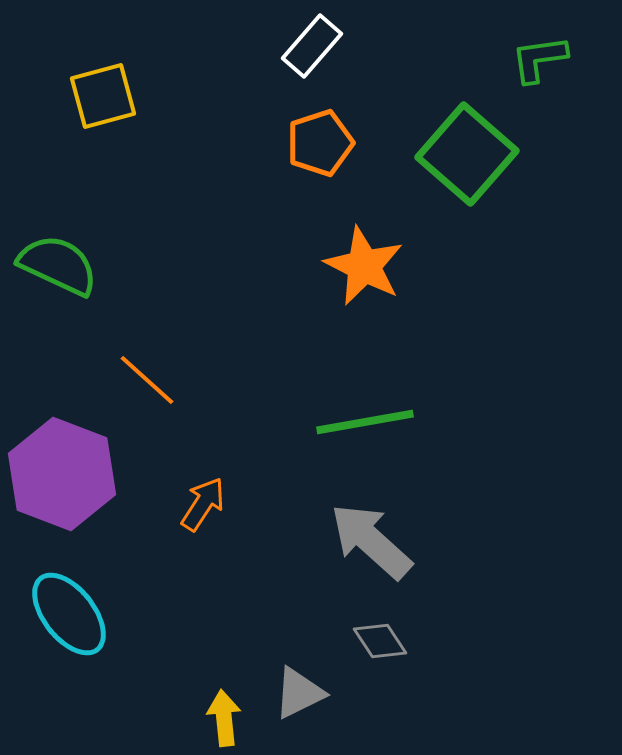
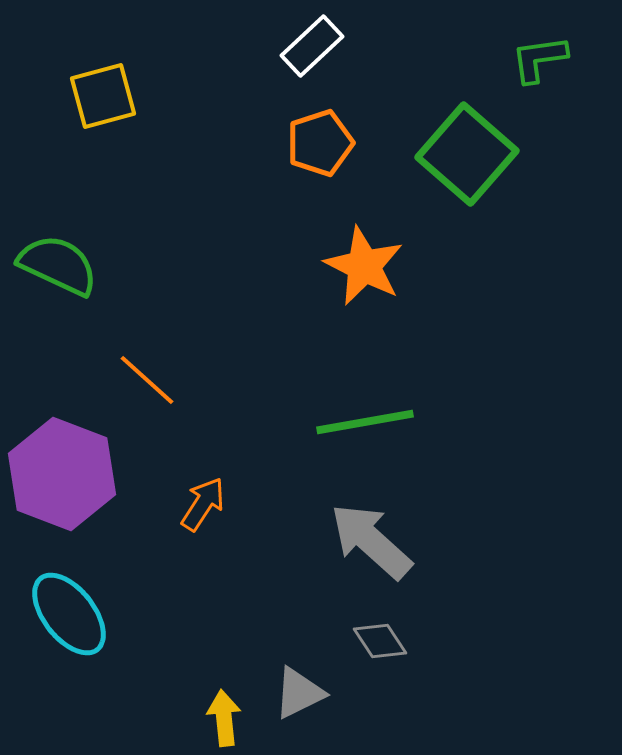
white rectangle: rotated 6 degrees clockwise
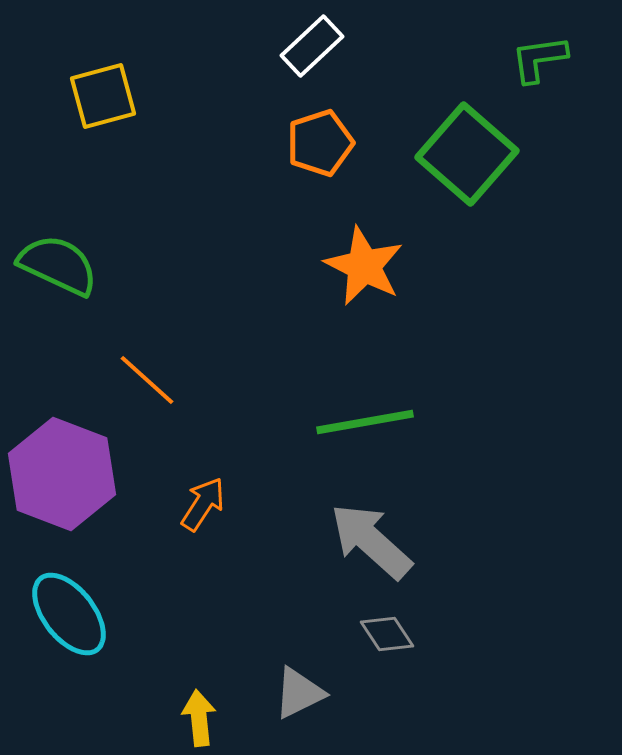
gray diamond: moved 7 px right, 7 px up
yellow arrow: moved 25 px left
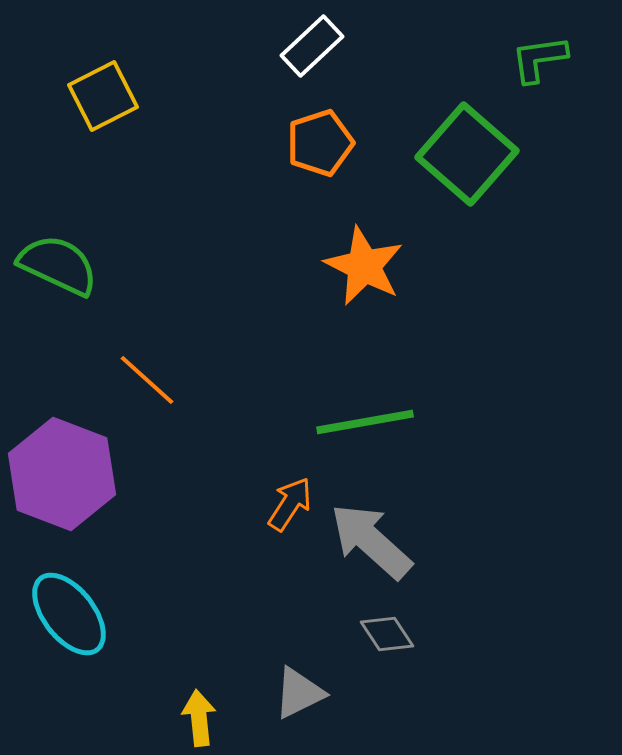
yellow square: rotated 12 degrees counterclockwise
orange arrow: moved 87 px right
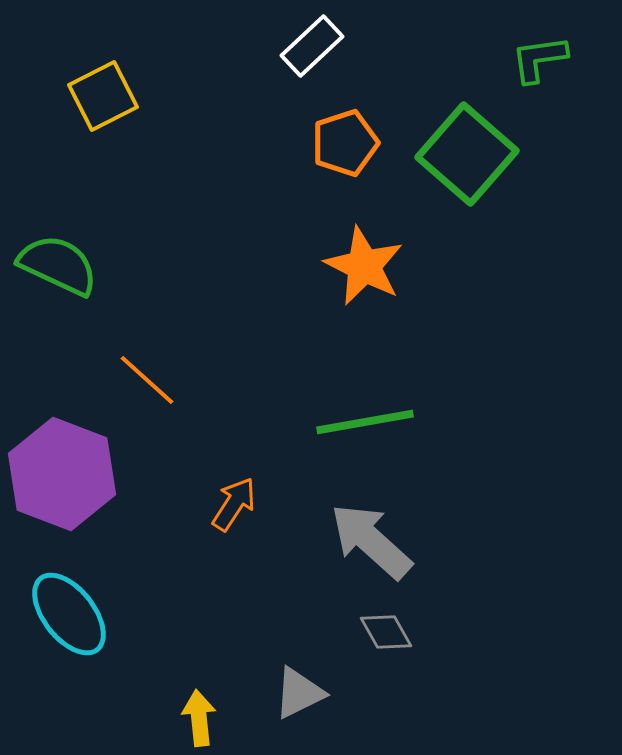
orange pentagon: moved 25 px right
orange arrow: moved 56 px left
gray diamond: moved 1 px left, 2 px up; rotated 4 degrees clockwise
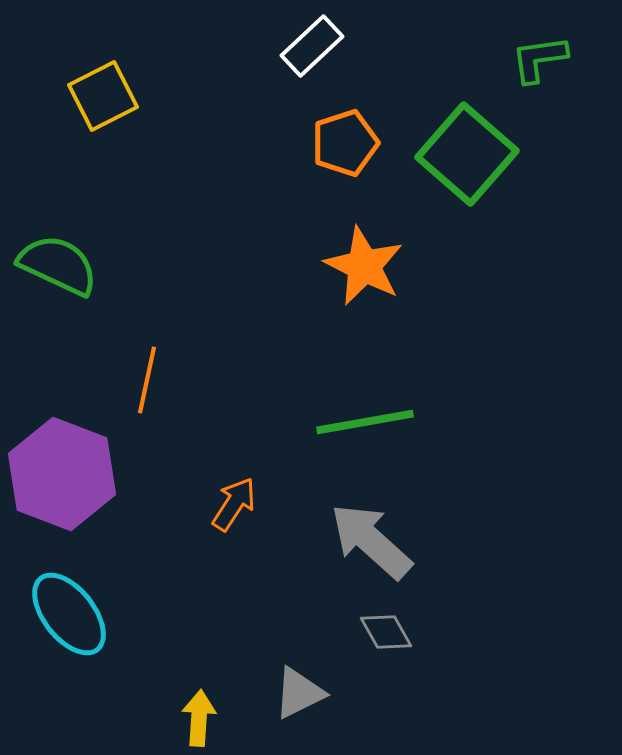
orange line: rotated 60 degrees clockwise
yellow arrow: rotated 10 degrees clockwise
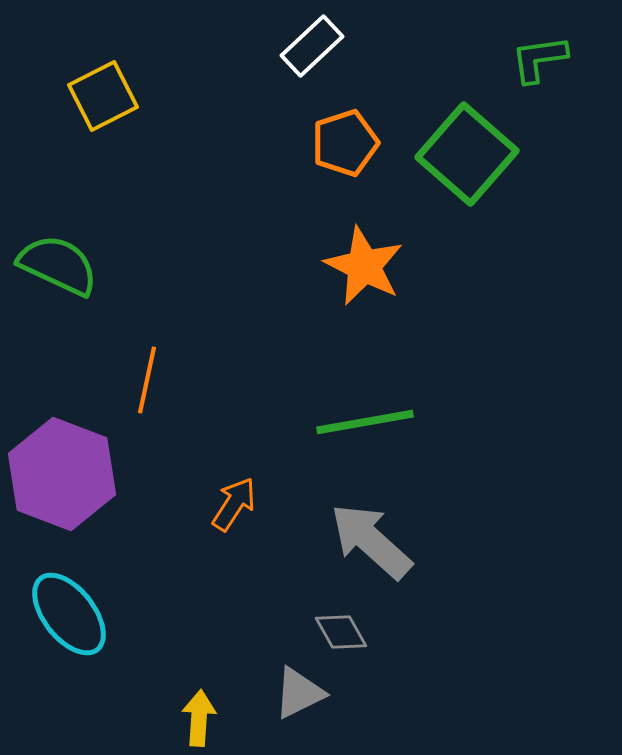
gray diamond: moved 45 px left
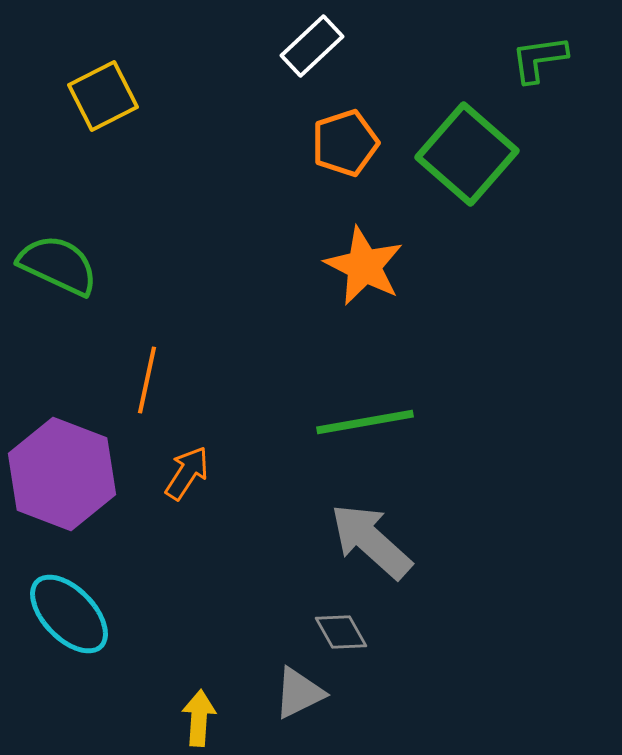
orange arrow: moved 47 px left, 31 px up
cyan ellipse: rotated 6 degrees counterclockwise
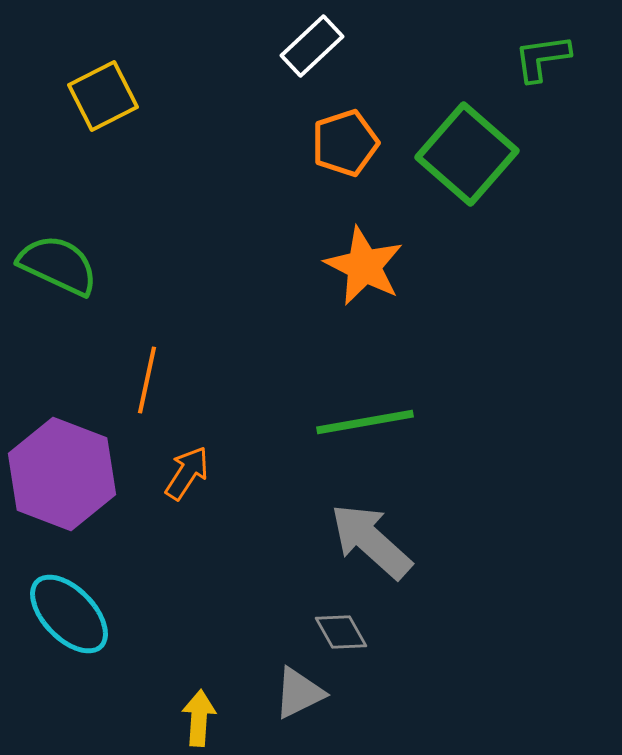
green L-shape: moved 3 px right, 1 px up
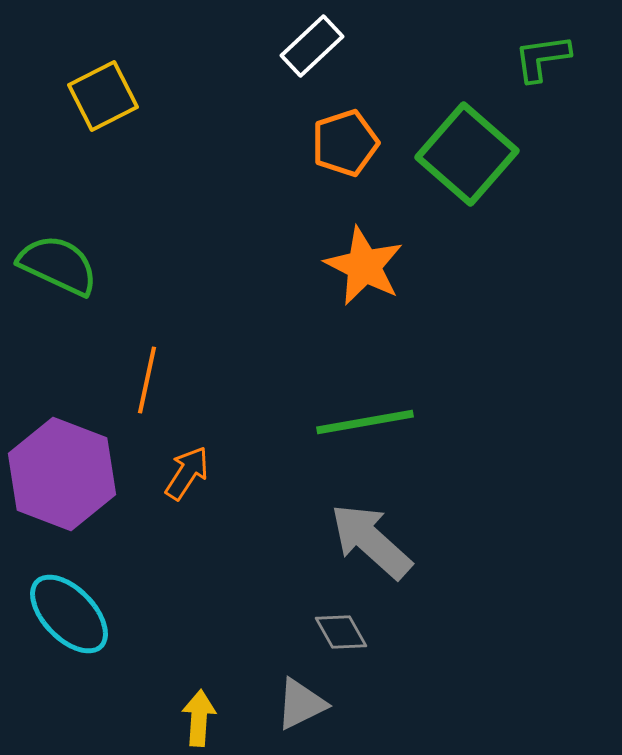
gray triangle: moved 2 px right, 11 px down
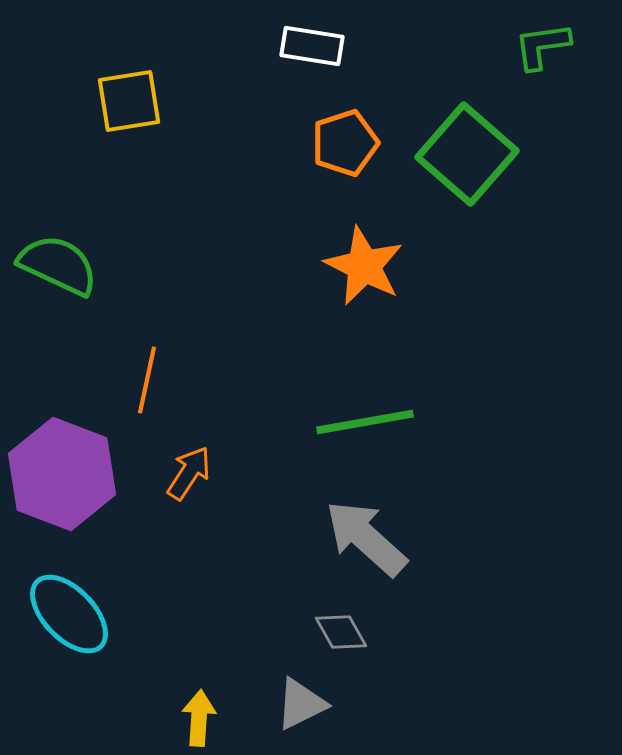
white rectangle: rotated 52 degrees clockwise
green L-shape: moved 12 px up
yellow square: moved 26 px right, 5 px down; rotated 18 degrees clockwise
orange arrow: moved 2 px right
gray arrow: moved 5 px left, 3 px up
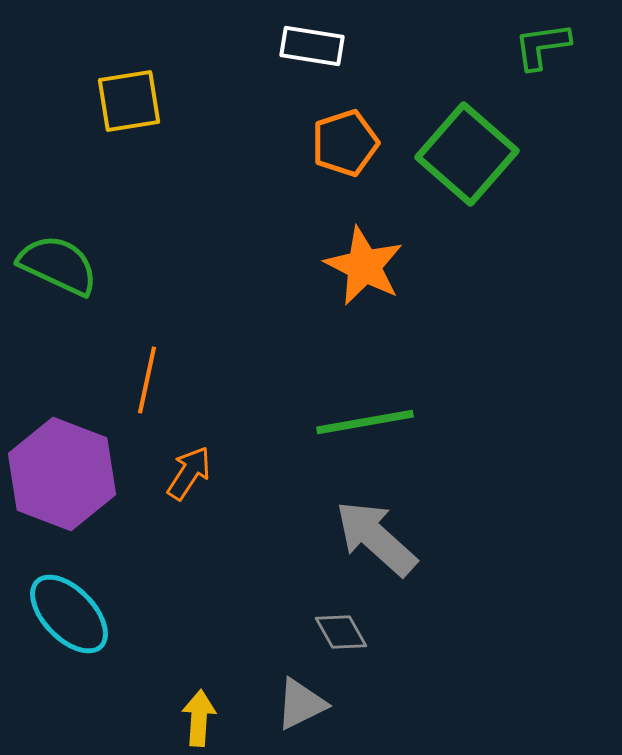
gray arrow: moved 10 px right
